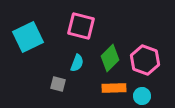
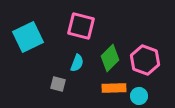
cyan circle: moved 3 px left
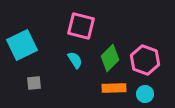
cyan square: moved 6 px left, 8 px down
cyan semicircle: moved 2 px left, 3 px up; rotated 54 degrees counterclockwise
gray square: moved 24 px left, 1 px up; rotated 21 degrees counterclockwise
cyan circle: moved 6 px right, 2 px up
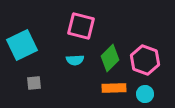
cyan semicircle: rotated 120 degrees clockwise
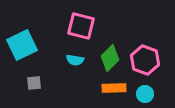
cyan semicircle: rotated 12 degrees clockwise
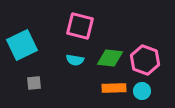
pink square: moved 1 px left
green diamond: rotated 52 degrees clockwise
cyan circle: moved 3 px left, 3 px up
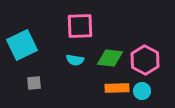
pink square: rotated 16 degrees counterclockwise
pink hexagon: rotated 8 degrees clockwise
orange rectangle: moved 3 px right
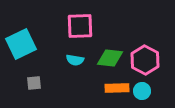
cyan square: moved 1 px left, 1 px up
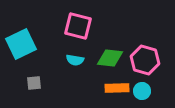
pink square: moved 2 px left; rotated 16 degrees clockwise
pink hexagon: rotated 12 degrees counterclockwise
